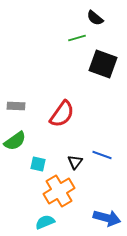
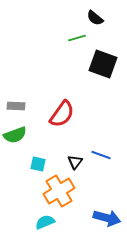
green semicircle: moved 6 px up; rotated 15 degrees clockwise
blue line: moved 1 px left
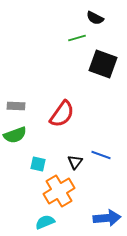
black semicircle: rotated 12 degrees counterclockwise
blue arrow: rotated 20 degrees counterclockwise
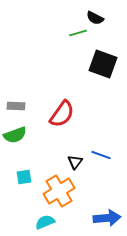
green line: moved 1 px right, 5 px up
cyan square: moved 14 px left, 13 px down; rotated 21 degrees counterclockwise
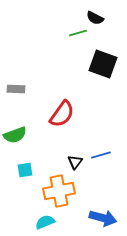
gray rectangle: moved 17 px up
blue line: rotated 36 degrees counterclockwise
cyan square: moved 1 px right, 7 px up
orange cross: rotated 20 degrees clockwise
blue arrow: moved 4 px left; rotated 20 degrees clockwise
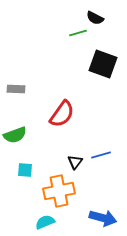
cyan square: rotated 14 degrees clockwise
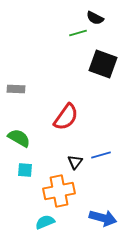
red semicircle: moved 4 px right, 3 px down
green semicircle: moved 4 px right, 3 px down; rotated 130 degrees counterclockwise
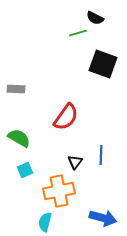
blue line: rotated 72 degrees counterclockwise
cyan square: rotated 28 degrees counterclockwise
cyan semicircle: rotated 54 degrees counterclockwise
